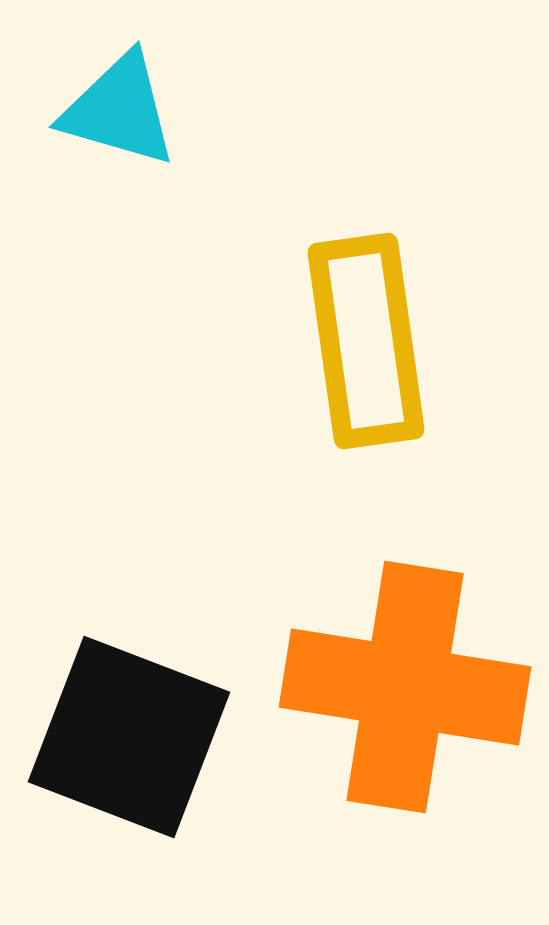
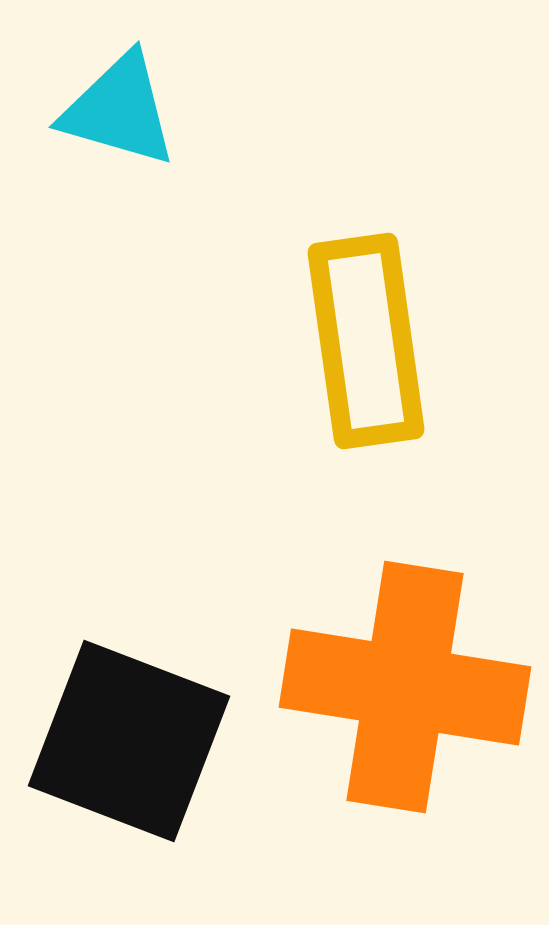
black square: moved 4 px down
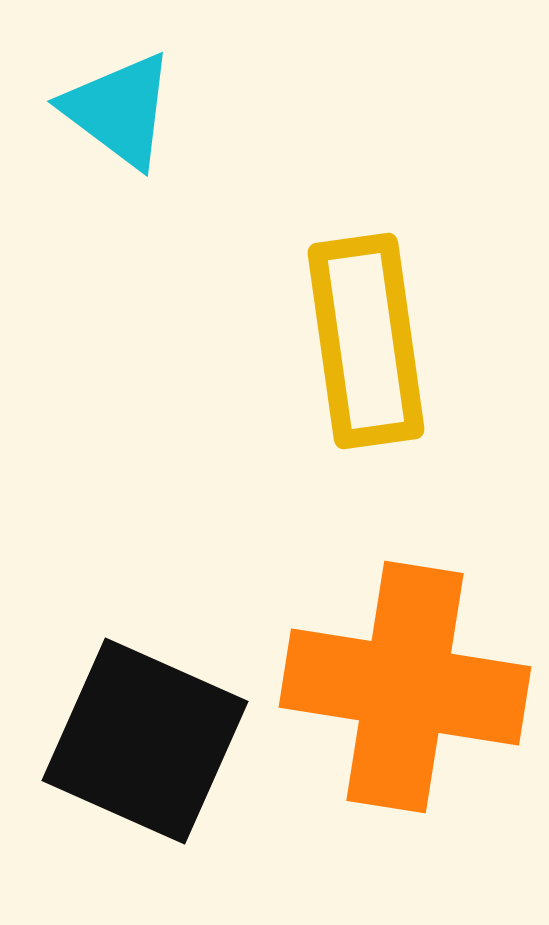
cyan triangle: rotated 21 degrees clockwise
black square: moved 16 px right; rotated 3 degrees clockwise
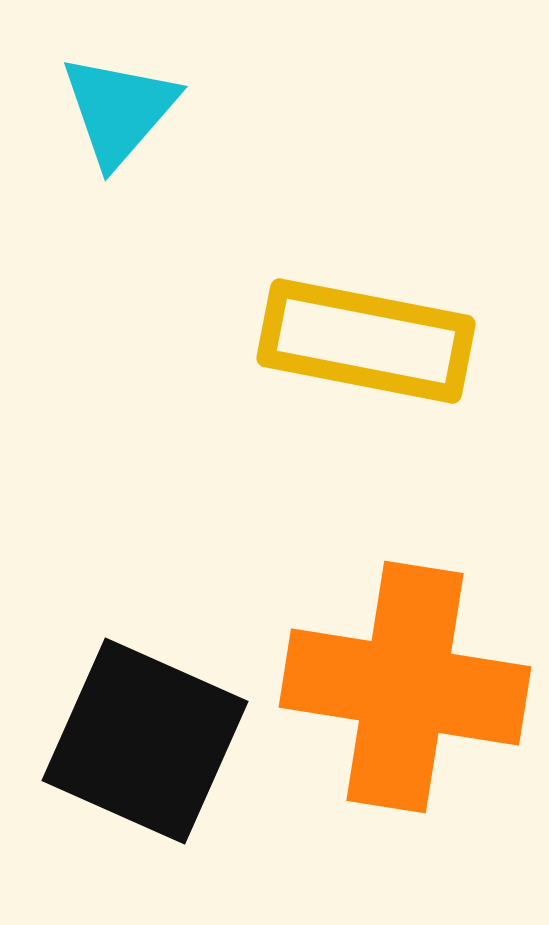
cyan triangle: rotated 34 degrees clockwise
yellow rectangle: rotated 71 degrees counterclockwise
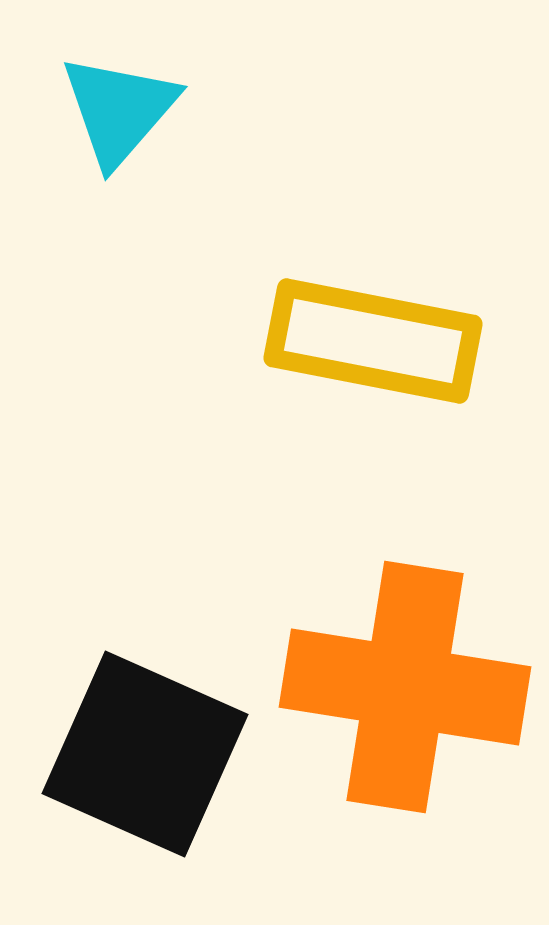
yellow rectangle: moved 7 px right
black square: moved 13 px down
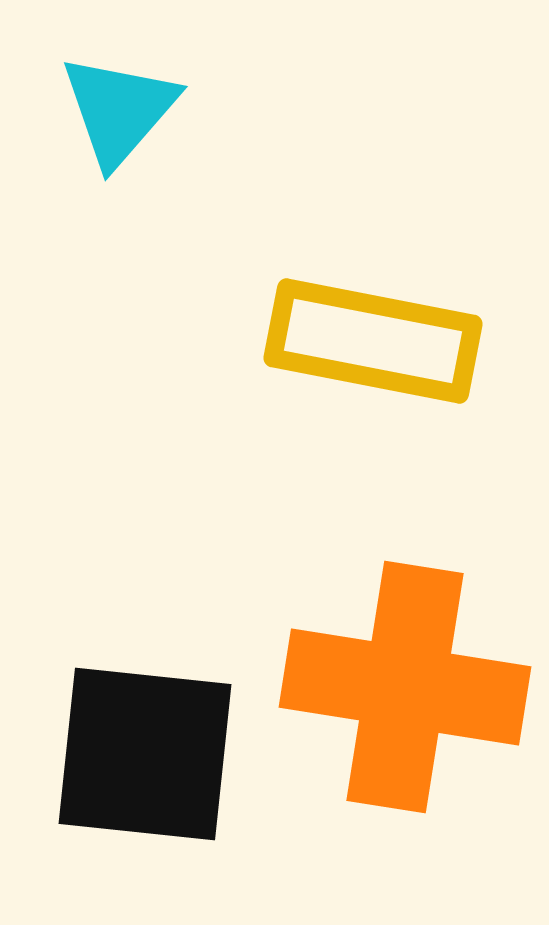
black square: rotated 18 degrees counterclockwise
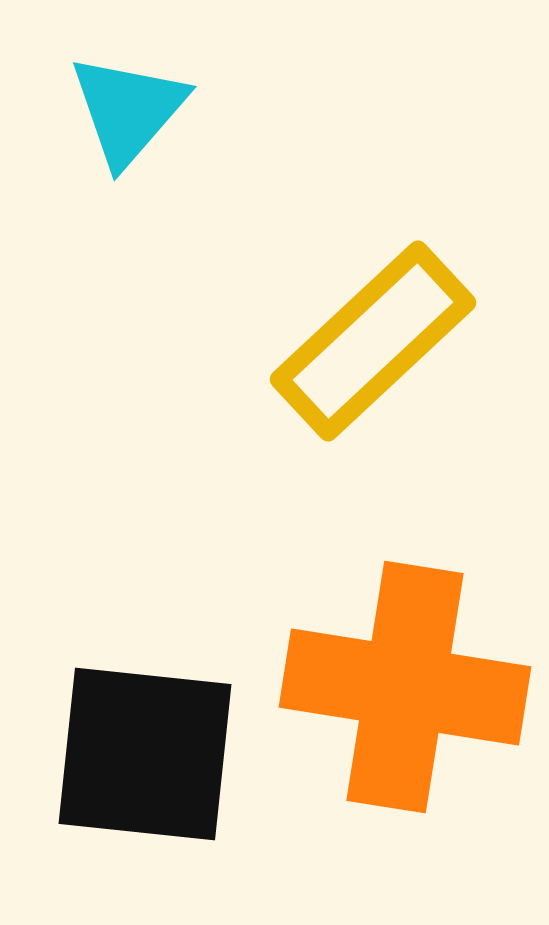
cyan triangle: moved 9 px right
yellow rectangle: rotated 54 degrees counterclockwise
